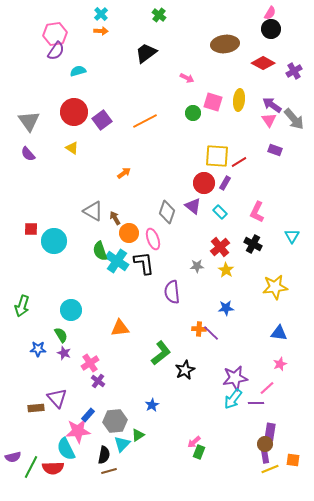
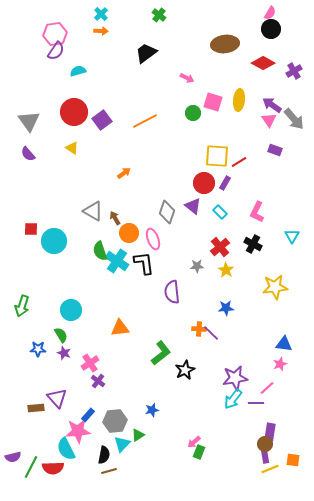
blue triangle at (279, 333): moved 5 px right, 11 px down
blue star at (152, 405): moved 5 px down; rotated 16 degrees clockwise
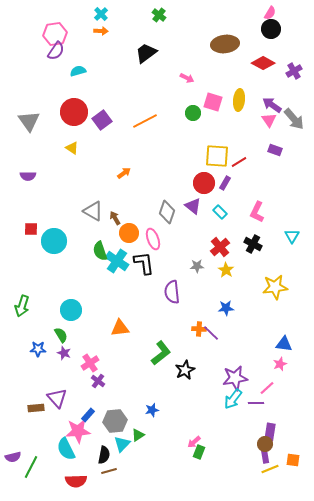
purple semicircle at (28, 154): moved 22 px down; rotated 49 degrees counterclockwise
red semicircle at (53, 468): moved 23 px right, 13 px down
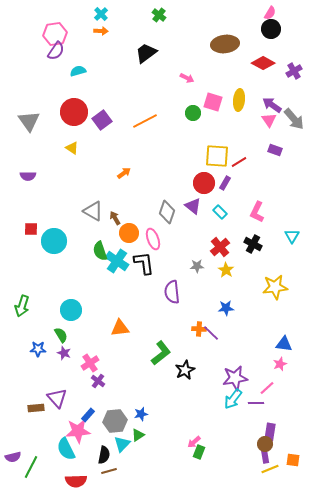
blue star at (152, 410): moved 11 px left, 4 px down
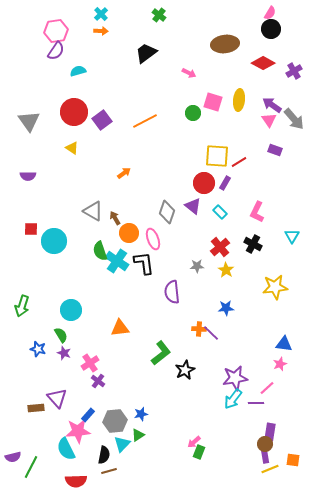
pink hexagon at (55, 34): moved 1 px right, 3 px up
pink arrow at (187, 78): moved 2 px right, 5 px up
blue star at (38, 349): rotated 14 degrees clockwise
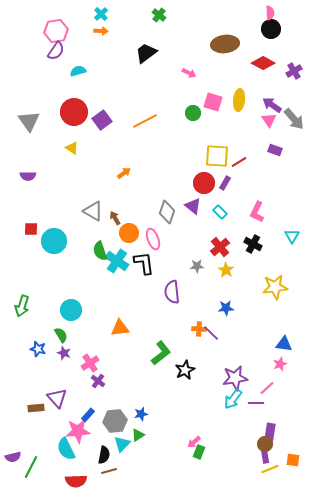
pink semicircle at (270, 13): rotated 32 degrees counterclockwise
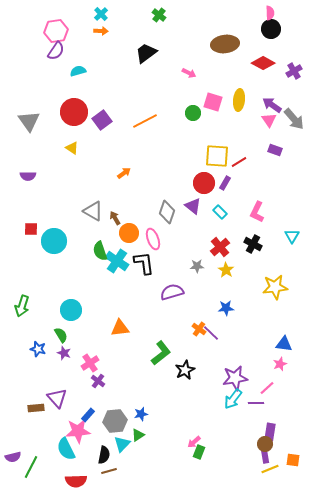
purple semicircle at (172, 292): rotated 80 degrees clockwise
orange cross at (199, 329): rotated 32 degrees clockwise
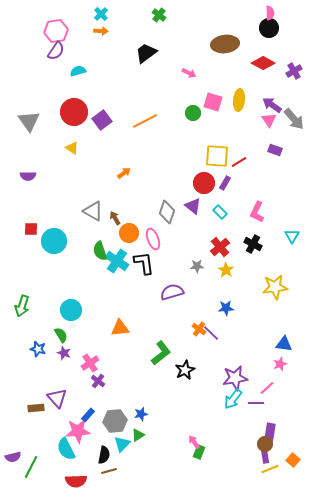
black circle at (271, 29): moved 2 px left, 1 px up
pink arrow at (194, 442): rotated 96 degrees clockwise
orange square at (293, 460): rotated 32 degrees clockwise
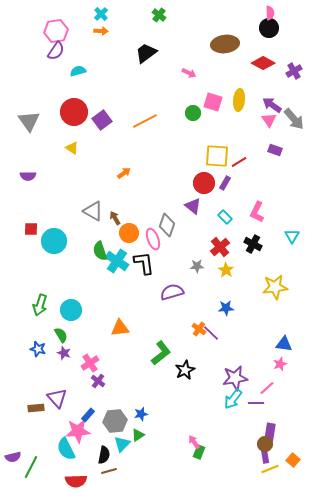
gray diamond at (167, 212): moved 13 px down
cyan rectangle at (220, 212): moved 5 px right, 5 px down
green arrow at (22, 306): moved 18 px right, 1 px up
